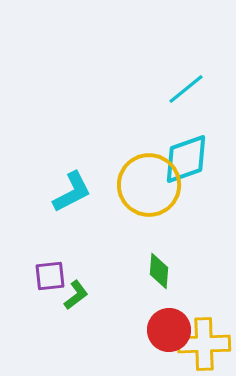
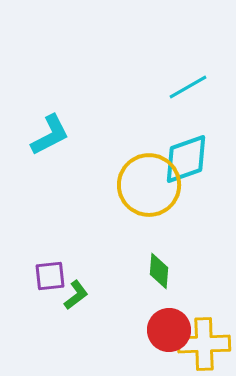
cyan line: moved 2 px right, 2 px up; rotated 9 degrees clockwise
cyan L-shape: moved 22 px left, 57 px up
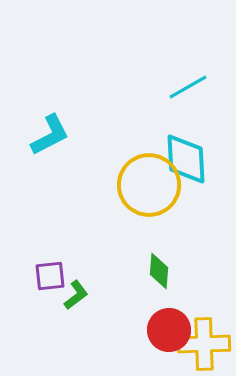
cyan diamond: rotated 74 degrees counterclockwise
